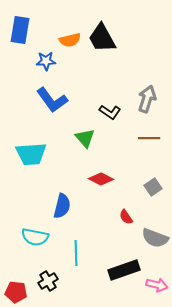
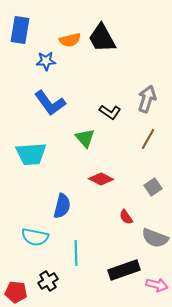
blue L-shape: moved 2 px left, 3 px down
brown line: moved 1 px left, 1 px down; rotated 60 degrees counterclockwise
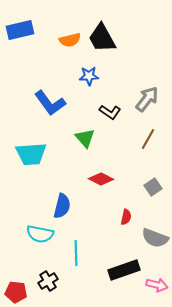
blue rectangle: rotated 68 degrees clockwise
blue star: moved 43 px right, 15 px down
gray arrow: rotated 20 degrees clockwise
red semicircle: rotated 133 degrees counterclockwise
cyan semicircle: moved 5 px right, 3 px up
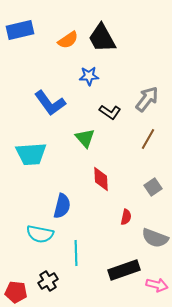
orange semicircle: moved 2 px left; rotated 20 degrees counterclockwise
red diamond: rotated 60 degrees clockwise
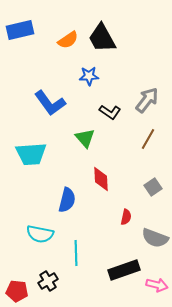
gray arrow: moved 1 px down
blue semicircle: moved 5 px right, 6 px up
red pentagon: moved 1 px right, 1 px up
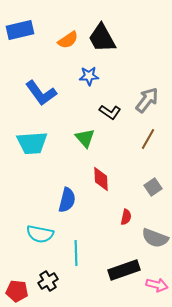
blue L-shape: moved 9 px left, 10 px up
cyan trapezoid: moved 1 px right, 11 px up
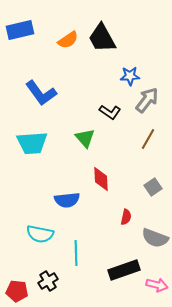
blue star: moved 41 px right
blue semicircle: rotated 70 degrees clockwise
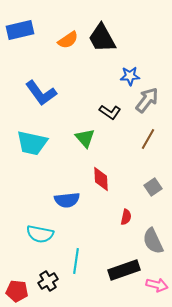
cyan trapezoid: rotated 16 degrees clockwise
gray semicircle: moved 2 px left, 3 px down; rotated 44 degrees clockwise
cyan line: moved 8 px down; rotated 10 degrees clockwise
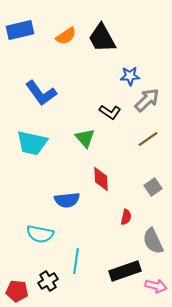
orange semicircle: moved 2 px left, 4 px up
gray arrow: rotated 8 degrees clockwise
brown line: rotated 25 degrees clockwise
black rectangle: moved 1 px right, 1 px down
pink arrow: moved 1 px left, 1 px down
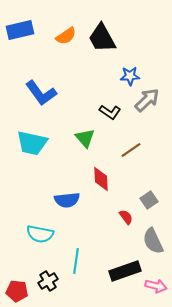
brown line: moved 17 px left, 11 px down
gray square: moved 4 px left, 13 px down
red semicircle: rotated 49 degrees counterclockwise
